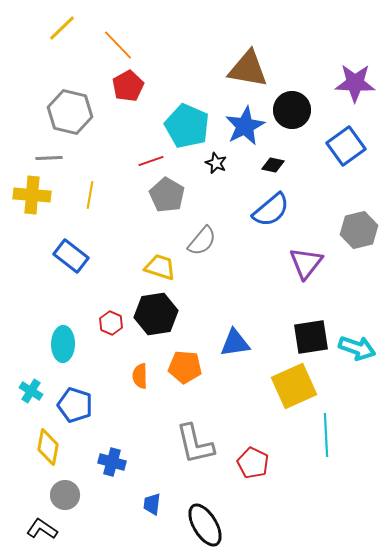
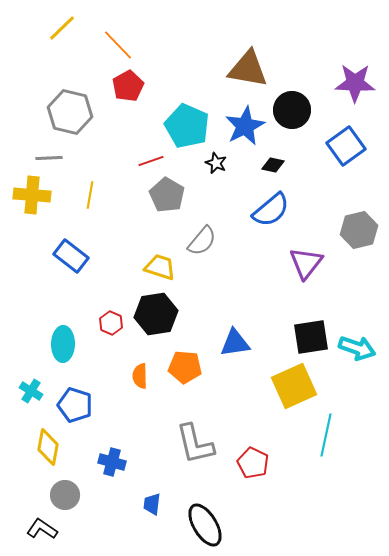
cyan line at (326, 435): rotated 15 degrees clockwise
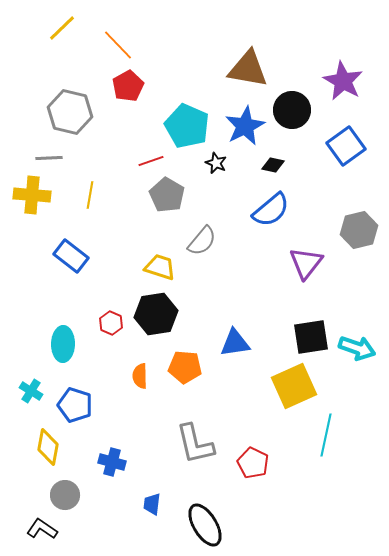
purple star at (355, 83): moved 12 px left, 2 px up; rotated 27 degrees clockwise
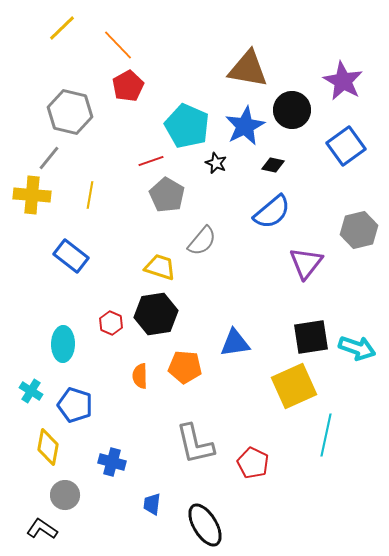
gray line at (49, 158): rotated 48 degrees counterclockwise
blue semicircle at (271, 210): moved 1 px right, 2 px down
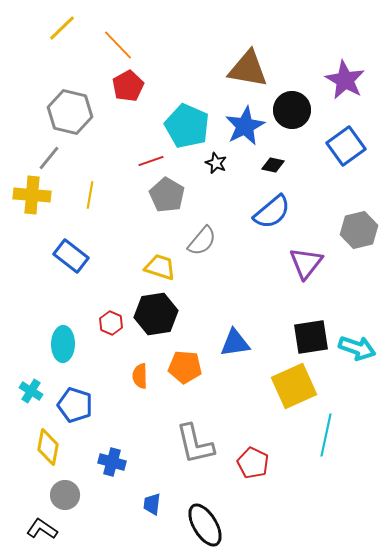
purple star at (343, 81): moved 2 px right, 1 px up
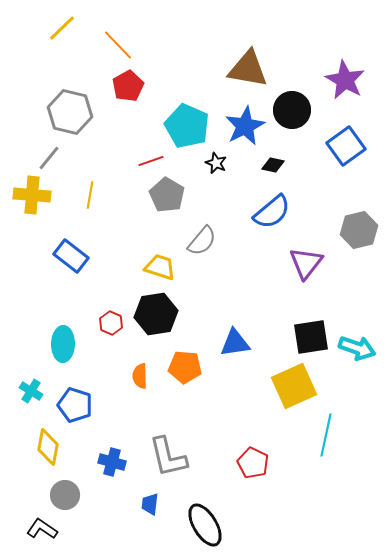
gray L-shape at (195, 444): moved 27 px left, 13 px down
blue trapezoid at (152, 504): moved 2 px left
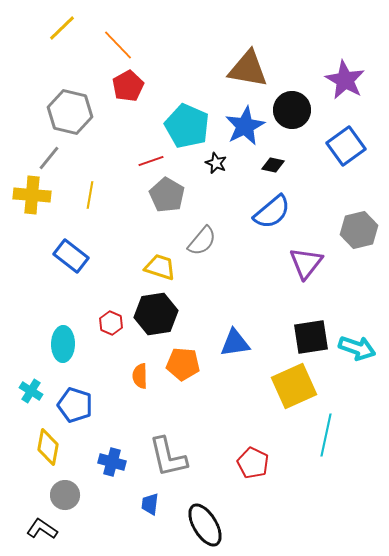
orange pentagon at (185, 367): moved 2 px left, 3 px up
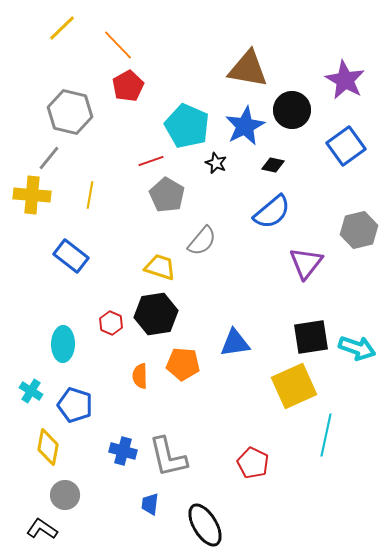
blue cross at (112, 462): moved 11 px right, 11 px up
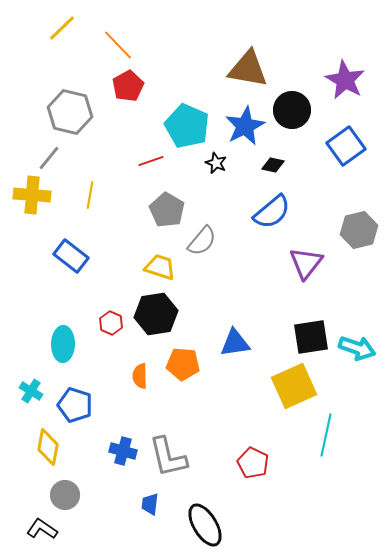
gray pentagon at (167, 195): moved 15 px down
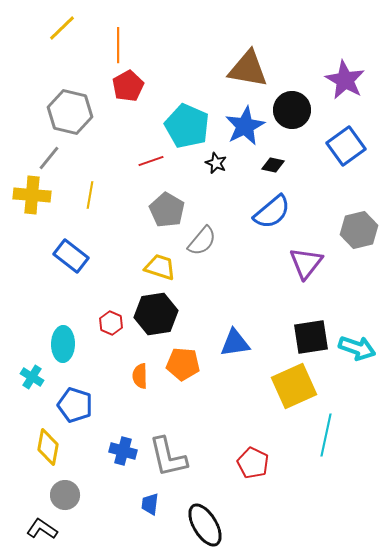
orange line at (118, 45): rotated 44 degrees clockwise
cyan cross at (31, 391): moved 1 px right, 14 px up
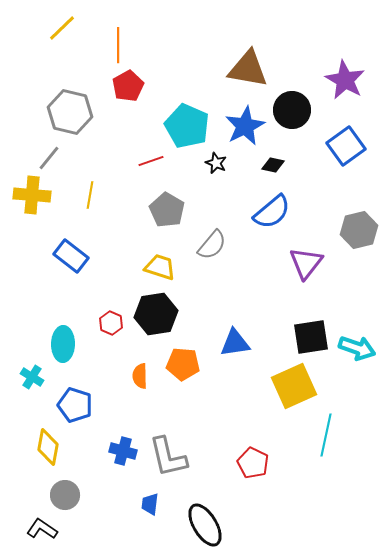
gray semicircle at (202, 241): moved 10 px right, 4 px down
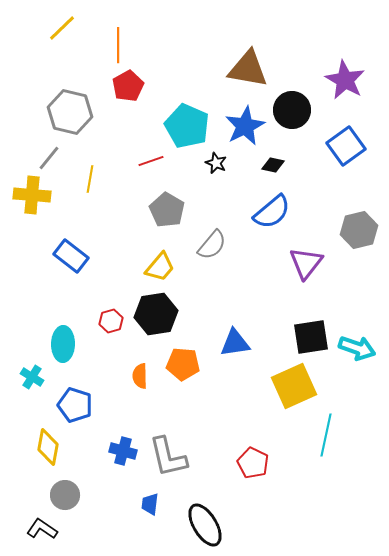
yellow line at (90, 195): moved 16 px up
yellow trapezoid at (160, 267): rotated 112 degrees clockwise
red hexagon at (111, 323): moved 2 px up; rotated 20 degrees clockwise
